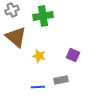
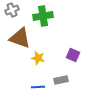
brown triangle: moved 4 px right, 1 px down; rotated 20 degrees counterclockwise
yellow star: moved 1 px left, 2 px down
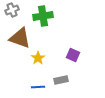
yellow star: rotated 24 degrees clockwise
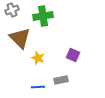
brown triangle: rotated 25 degrees clockwise
yellow star: rotated 16 degrees counterclockwise
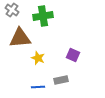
gray cross: rotated 32 degrees counterclockwise
brown triangle: rotated 50 degrees counterclockwise
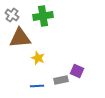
gray cross: moved 5 px down
purple square: moved 4 px right, 16 px down
blue line: moved 1 px left, 1 px up
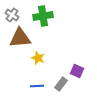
gray rectangle: moved 4 px down; rotated 40 degrees counterclockwise
